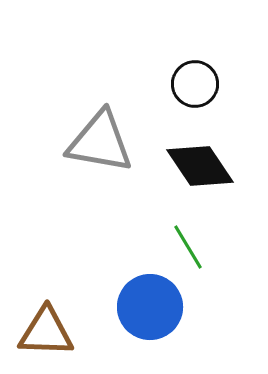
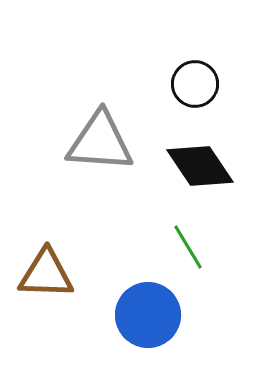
gray triangle: rotated 6 degrees counterclockwise
blue circle: moved 2 px left, 8 px down
brown triangle: moved 58 px up
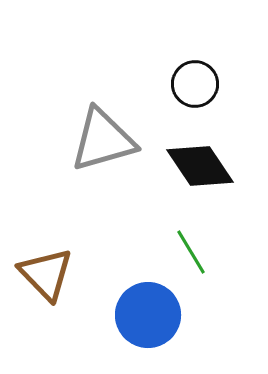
gray triangle: moved 3 px right, 2 px up; rotated 20 degrees counterclockwise
green line: moved 3 px right, 5 px down
brown triangle: rotated 44 degrees clockwise
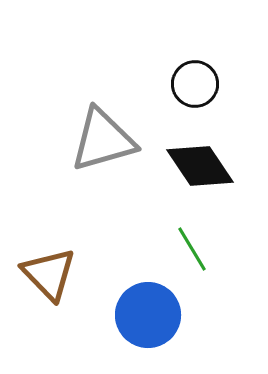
green line: moved 1 px right, 3 px up
brown triangle: moved 3 px right
